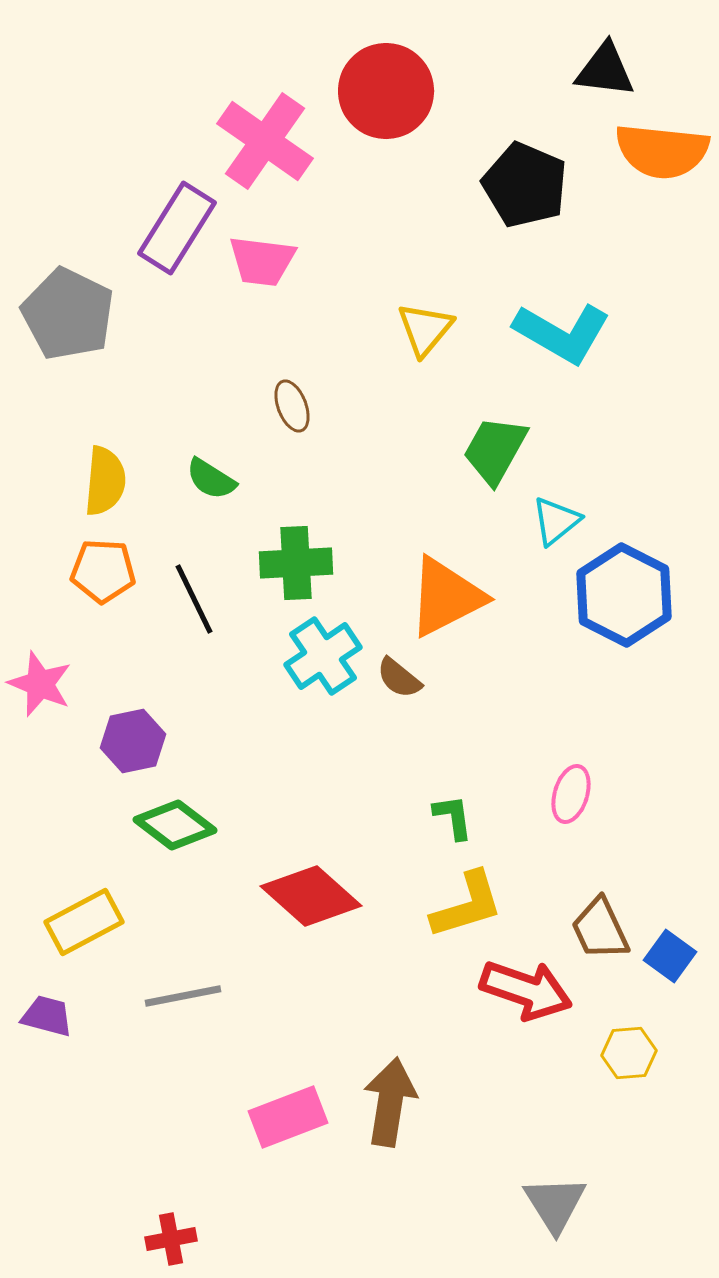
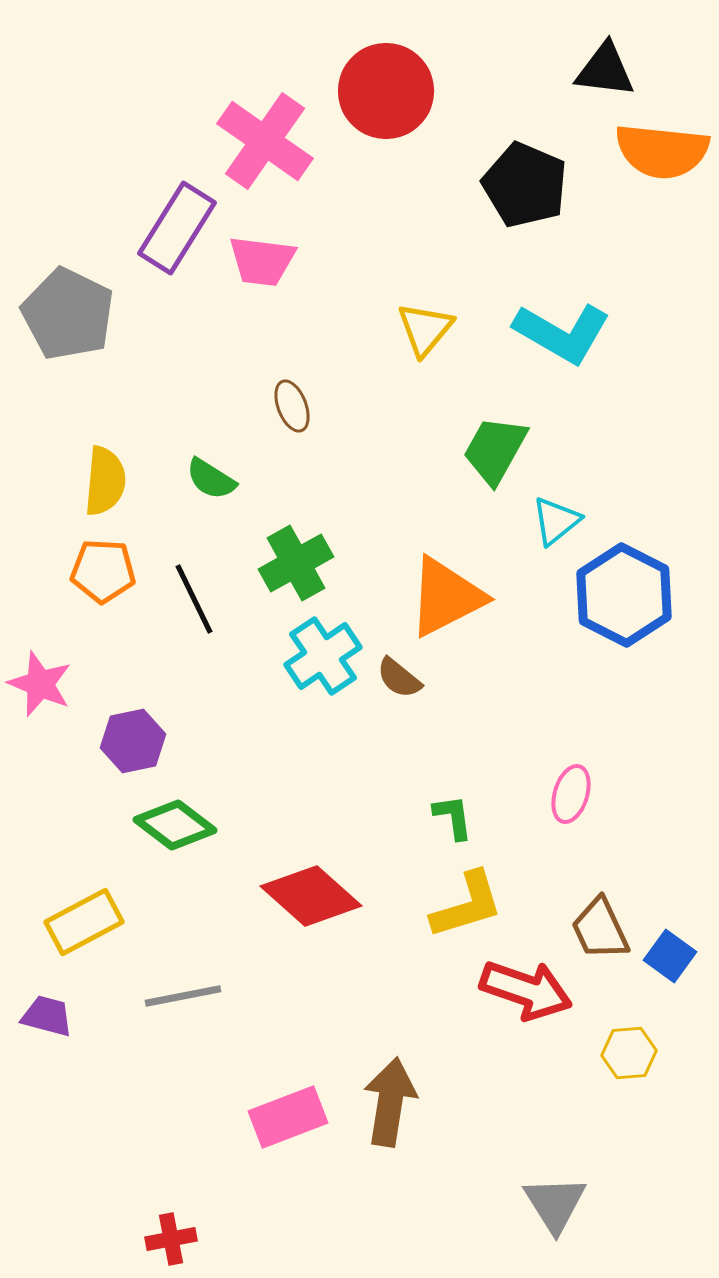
green cross: rotated 26 degrees counterclockwise
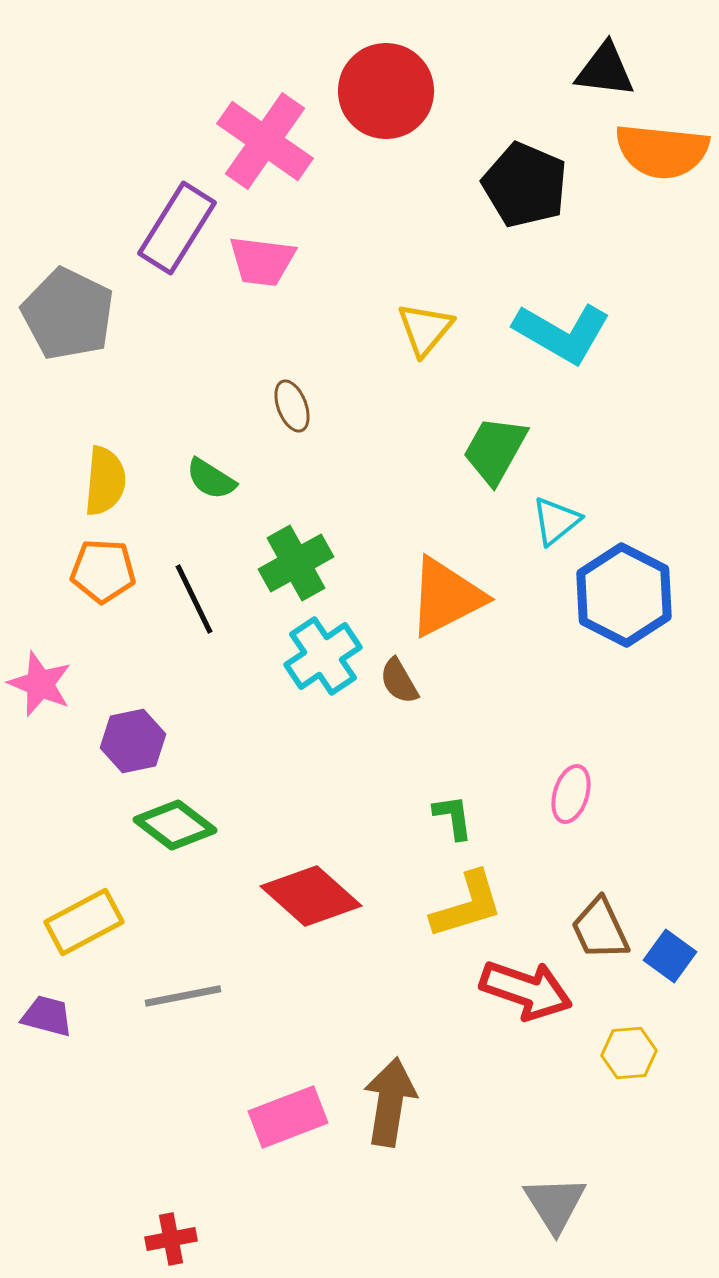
brown semicircle: moved 3 px down; rotated 21 degrees clockwise
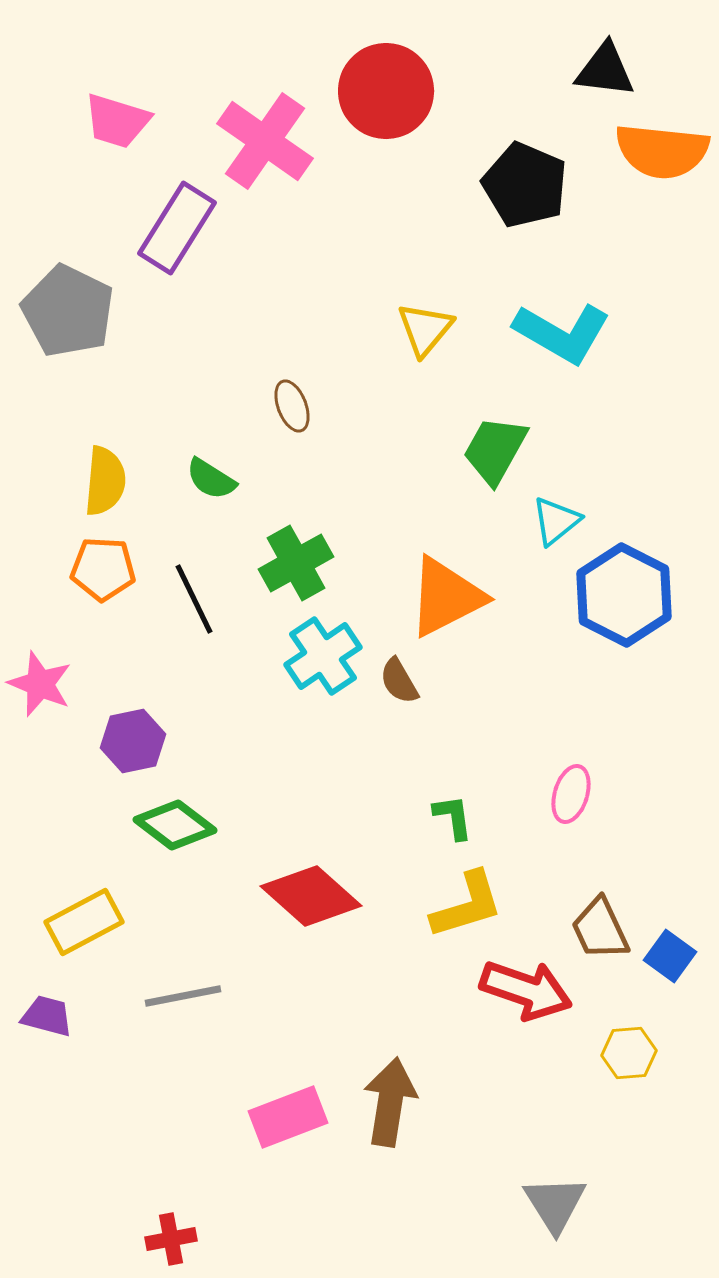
pink trapezoid: moved 145 px left, 140 px up; rotated 10 degrees clockwise
gray pentagon: moved 3 px up
orange pentagon: moved 2 px up
